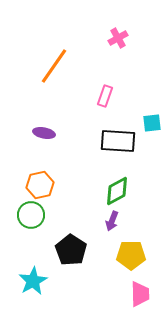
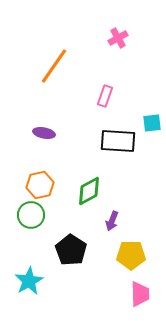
green diamond: moved 28 px left
cyan star: moved 4 px left
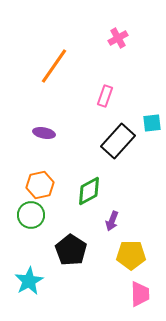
black rectangle: rotated 52 degrees counterclockwise
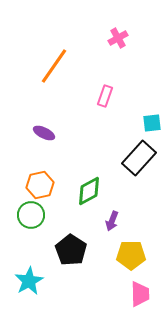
purple ellipse: rotated 15 degrees clockwise
black rectangle: moved 21 px right, 17 px down
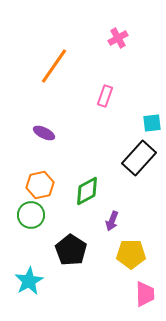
green diamond: moved 2 px left
yellow pentagon: moved 1 px up
pink trapezoid: moved 5 px right
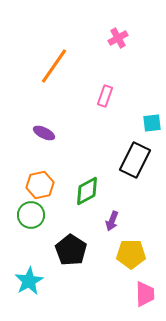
black rectangle: moved 4 px left, 2 px down; rotated 16 degrees counterclockwise
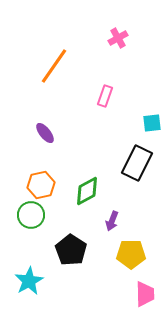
purple ellipse: moved 1 px right; rotated 25 degrees clockwise
black rectangle: moved 2 px right, 3 px down
orange hexagon: moved 1 px right
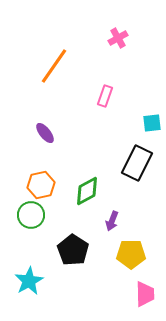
black pentagon: moved 2 px right
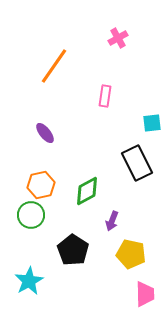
pink rectangle: rotated 10 degrees counterclockwise
black rectangle: rotated 52 degrees counterclockwise
yellow pentagon: rotated 12 degrees clockwise
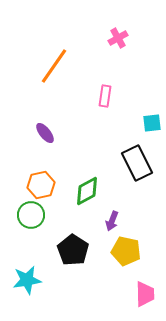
yellow pentagon: moved 5 px left, 3 px up
cyan star: moved 2 px left, 1 px up; rotated 20 degrees clockwise
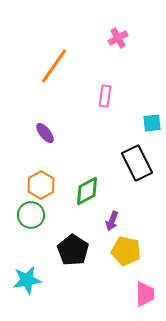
orange hexagon: rotated 16 degrees counterclockwise
